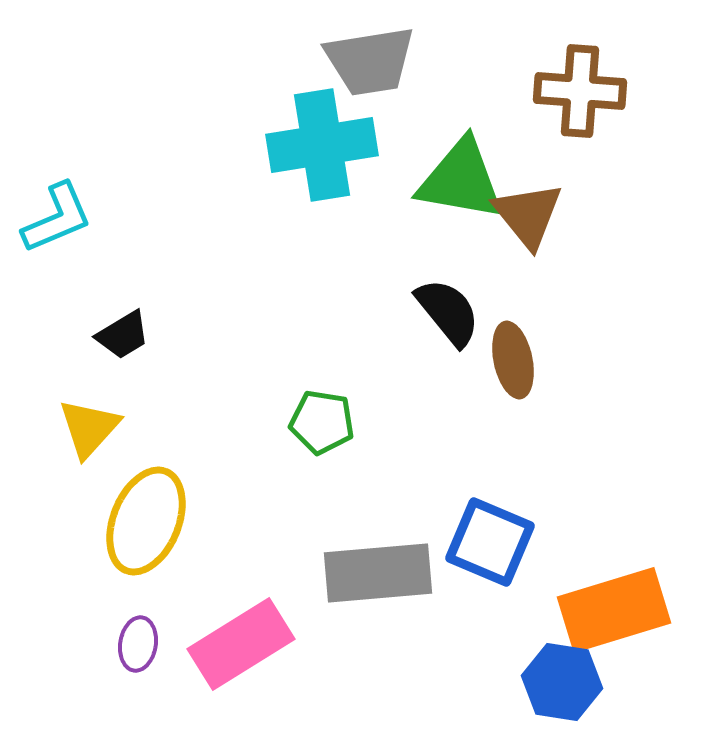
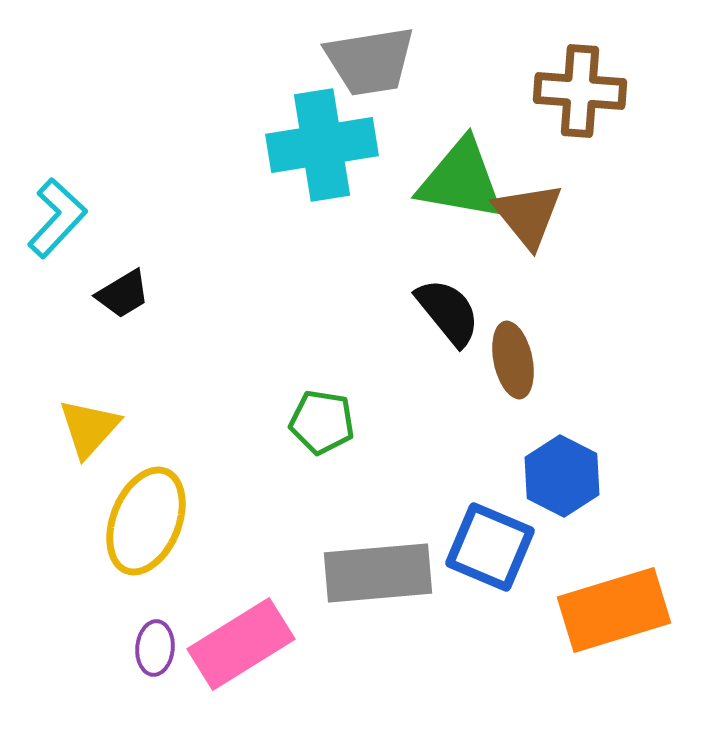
cyan L-shape: rotated 24 degrees counterclockwise
black trapezoid: moved 41 px up
blue square: moved 5 px down
purple ellipse: moved 17 px right, 4 px down; rotated 4 degrees counterclockwise
blue hexagon: moved 206 px up; rotated 18 degrees clockwise
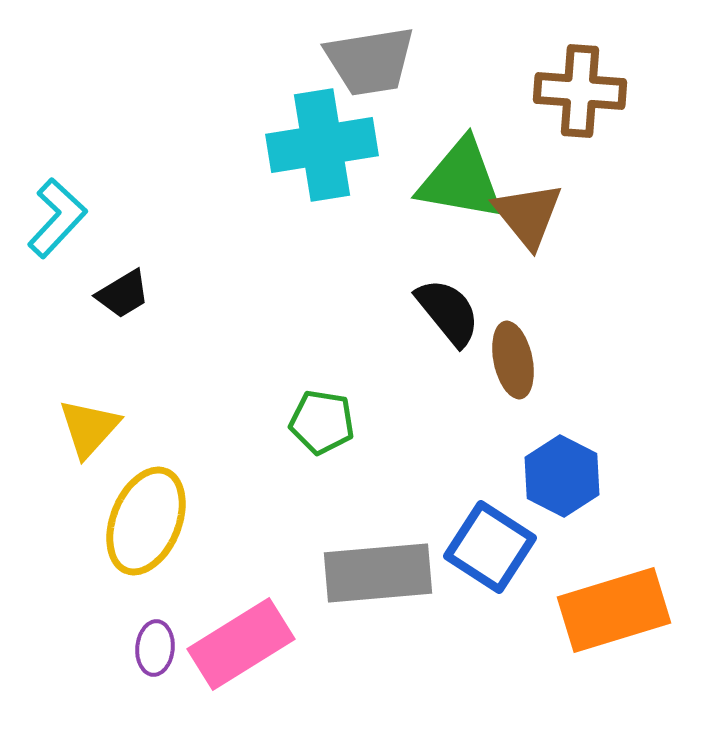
blue square: rotated 10 degrees clockwise
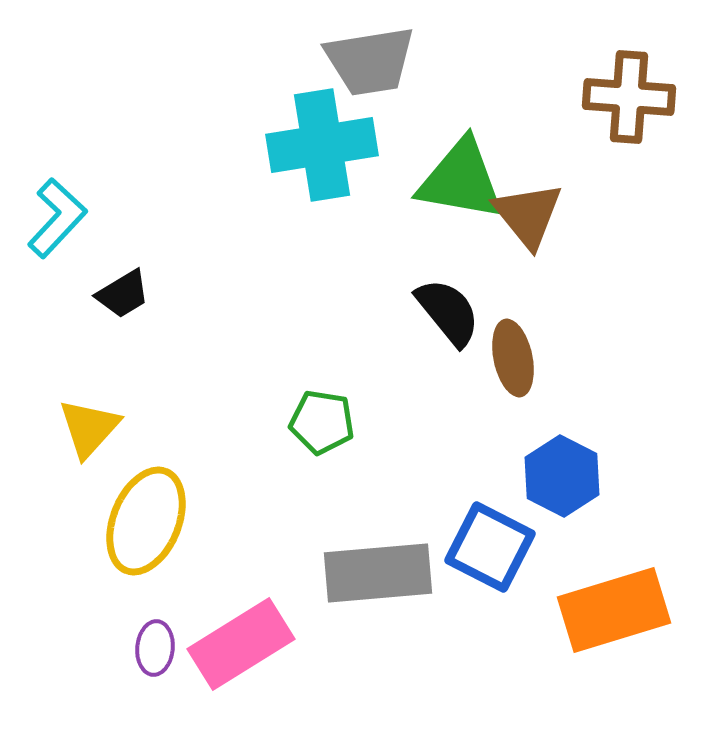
brown cross: moved 49 px right, 6 px down
brown ellipse: moved 2 px up
blue square: rotated 6 degrees counterclockwise
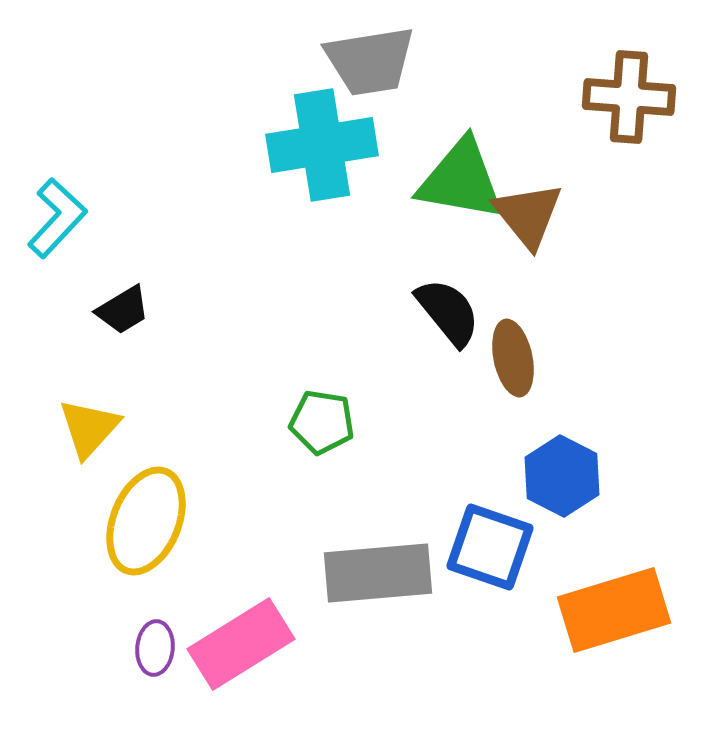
black trapezoid: moved 16 px down
blue square: rotated 8 degrees counterclockwise
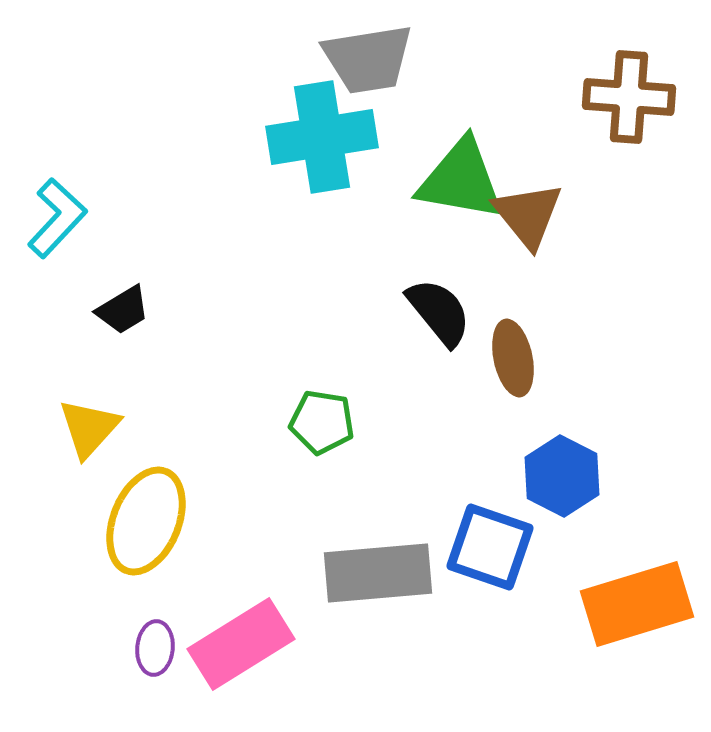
gray trapezoid: moved 2 px left, 2 px up
cyan cross: moved 8 px up
black semicircle: moved 9 px left
orange rectangle: moved 23 px right, 6 px up
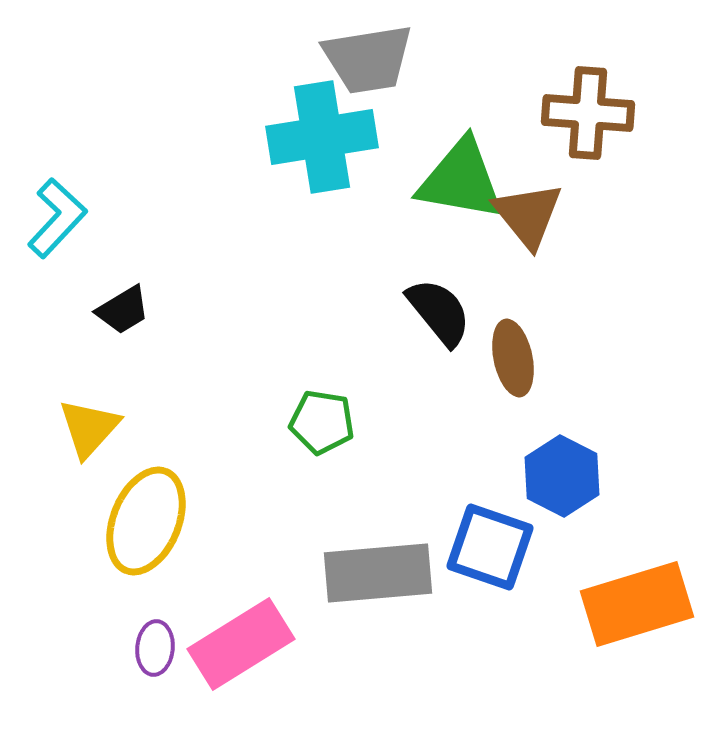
brown cross: moved 41 px left, 16 px down
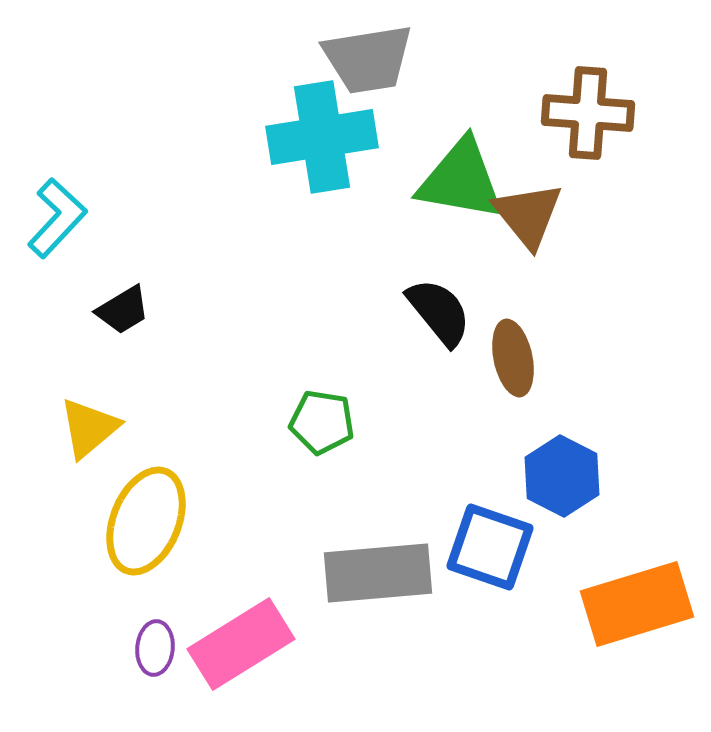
yellow triangle: rotated 8 degrees clockwise
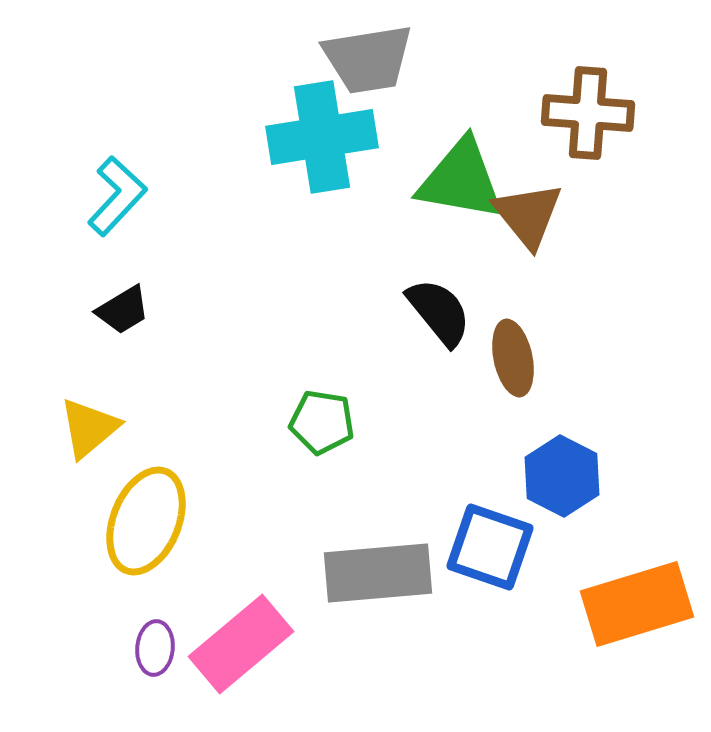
cyan L-shape: moved 60 px right, 22 px up
pink rectangle: rotated 8 degrees counterclockwise
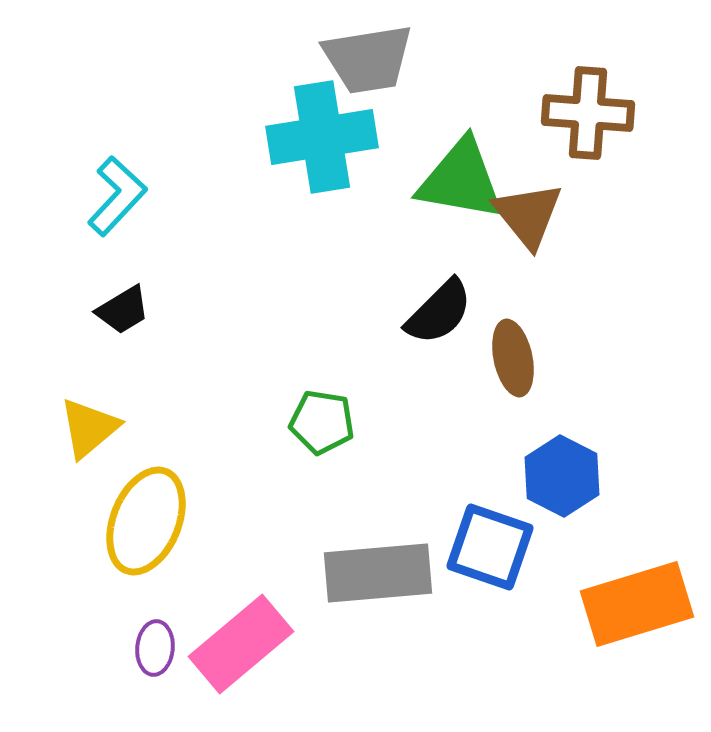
black semicircle: rotated 84 degrees clockwise
